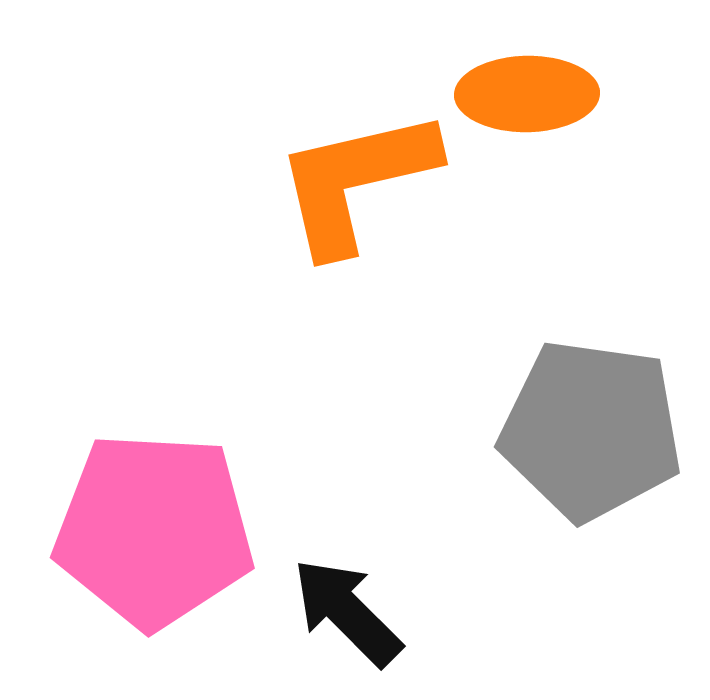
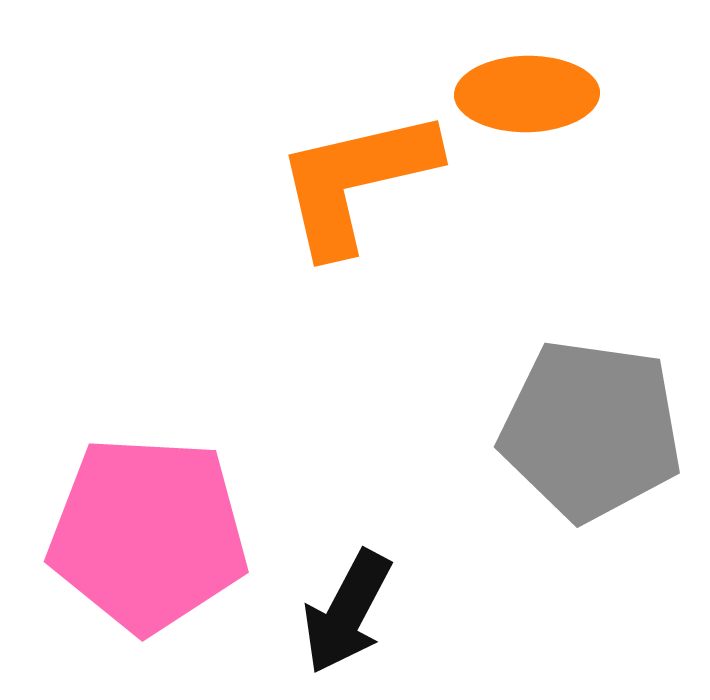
pink pentagon: moved 6 px left, 4 px down
black arrow: rotated 107 degrees counterclockwise
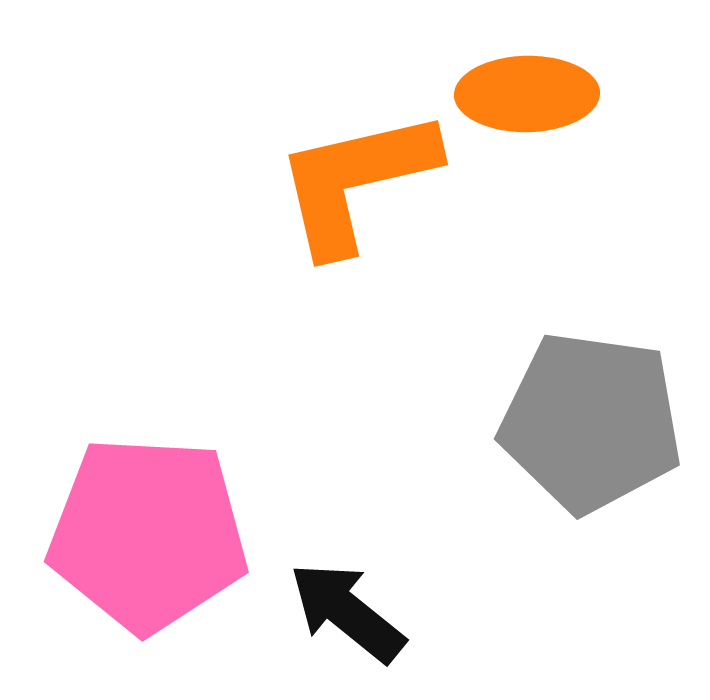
gray pentagon: moved 8 px up
black arrow: rotated 101 degrees clockwise
